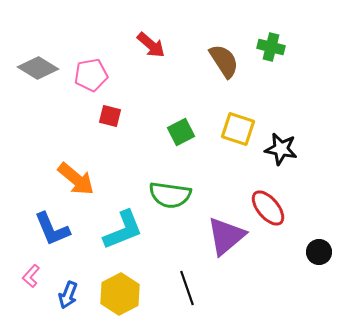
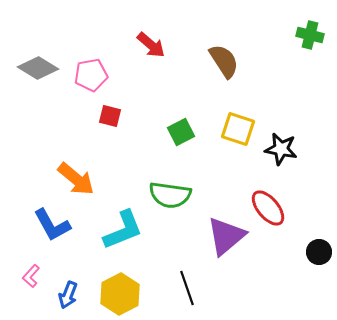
green cross: moved 39 px right, 12 px up
blue L-shape: moved 4 px up; rotated 6 degrees counterclockwise
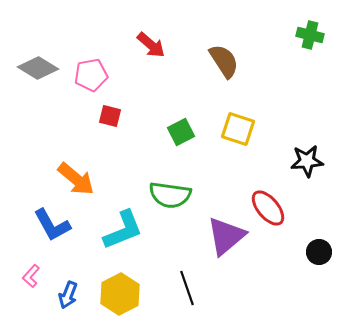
black star: moved 26 px right, 12 px down; rotated 16 degrees counterclockwise
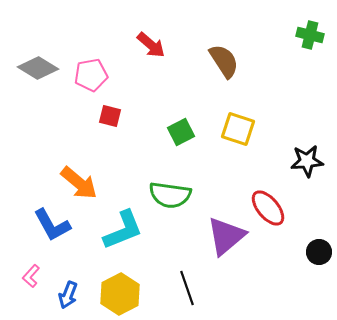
orange arrow: moved 3 px right, 4 px down
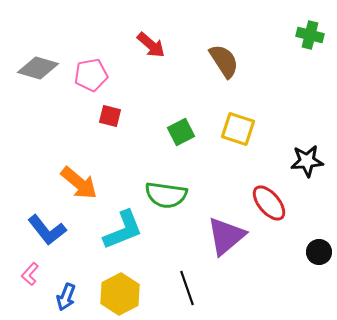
gray diamond: rotated 15 degrees counterclockwise
green semicircle: moved 4 px left
red ellipse: moved 1 px right, 5 px up
blue L-shape: moved 5 px left, 5 px down; rotated 9 degrees counterclockwise
pink L-shape: moved 1 px left, 2 px up
blue arrow: moved 2 px left, 2 px down
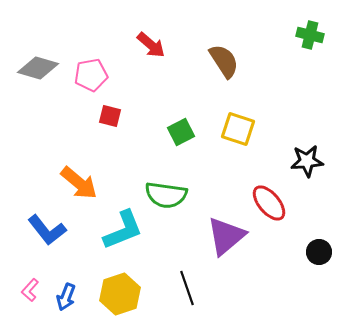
pink L-shape: moved 16 px down
yellow hexagon: rotated 9 degrees clockwise
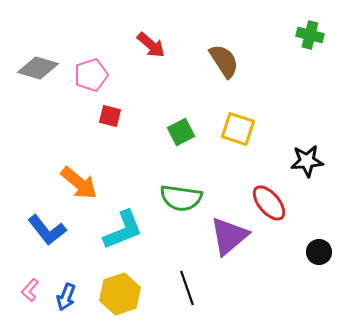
pink pentagon: rotated 8 degrees counterclockwise
green semicircle: moved 15 px right, 3 px down
purple triangle: moved 3 px right
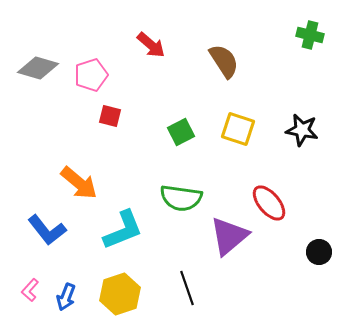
black star: moved 5 px left, 31 px up; rotated 16 degrees clockwise
